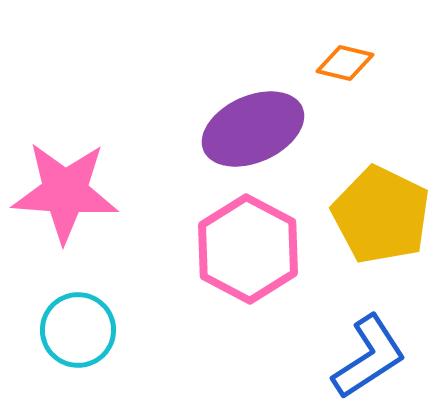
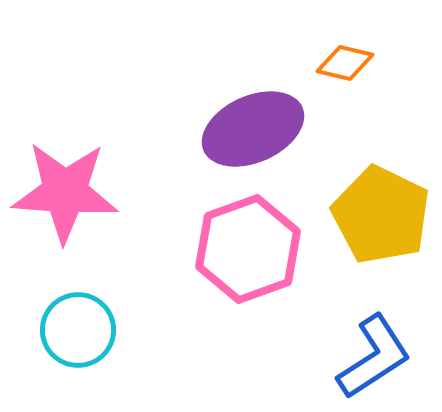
pink hexagon: rotated 12 degrees clockwise
blue L-shape: moved 5 px right
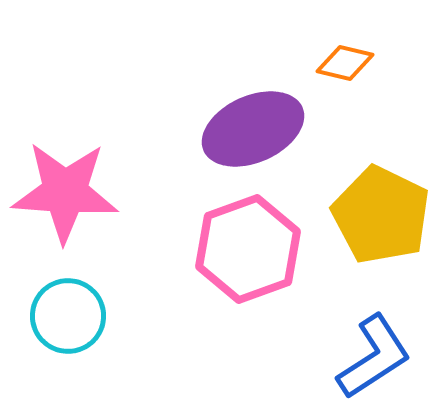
cyan circle: moved 10 px left, 14 px up
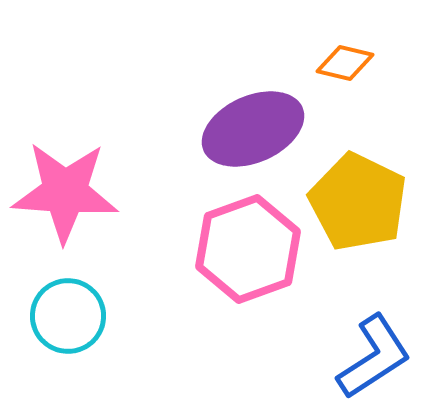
yellow pentagon: moved 23 px left, 13 px up
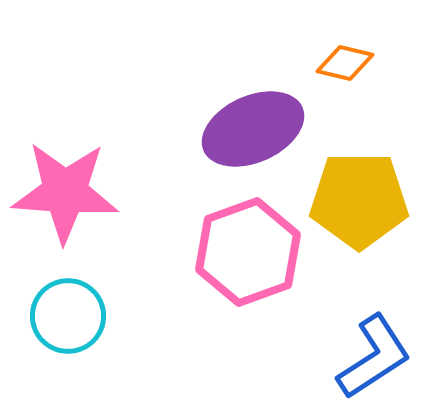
yellow pentagon: moved 1 px right, 2 px up; rotated 26 degrees counterclockwise
pink hexagon: moved 3 px down
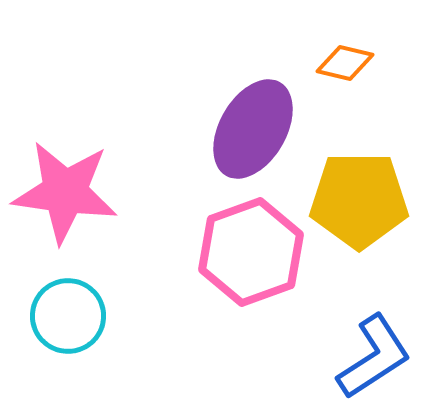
purple ellipse: rotated 36 degrees counterclockwise
pink star: rotated 4 degrees clockwise
pink hexagon: moved 3 px right
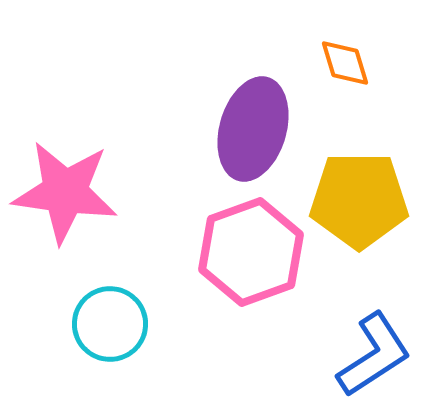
orange diamond: rotated 60 degrees clockwise
purple ellipse: rotated 14 degrees counterclockwise
cyan circle: moved 42 px right, 8 px down
blue L-shape: moved 2 px up
